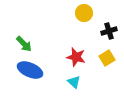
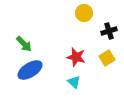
blue ellipse: rotated 55 degrees counterclockwise
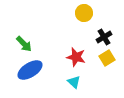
black cross: moved 5 px left, 6 px down; rotated 14 degrees counterclockwise
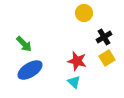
red star: moved 1 px right, 4 px down
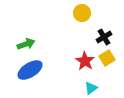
yellow circle: moved 2 px left
green arrow: moved 2 px right; rotated 66 degrees counterclockwise
red star: moved 8 px right; rotated 18 degrees clockwise
cyan triangle: moved 17 px right, 6 px down; rotated 40 degrees clockwise
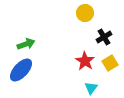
yellow circle: moved 3 px right
yellow square: moved 3 px right, 5 px down
blue ellipse: moved 9 px left; rotated 15 degrees counterclockwise
cyan triangle: rotated 16 degrees counterclockwise
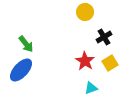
yellow circle: moved 1 px up
green arrow: rotated 72 degrees clockwise
cyan triangle: rotated 32 degrees clockwise
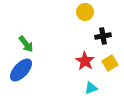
black cross: moved 1 px left, 1 px up; rotated 21 degrees clockwise
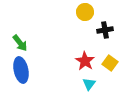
black cross: moved 2 px right, 6 px up
green arrow: moved 6 px left, 1 px up
yellow square: rotated 21 degrees counterclockwise
blue ellipse: rotated 55 degrees counterclockwise
cyan triangle: moved 2 px left, 4 px up; rotated 32 degrees counterclockwise
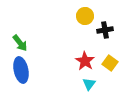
yellow circle: moved 4 px down
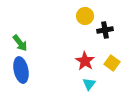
yellow square: moved 2 px right
